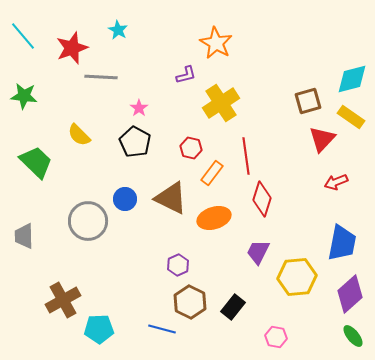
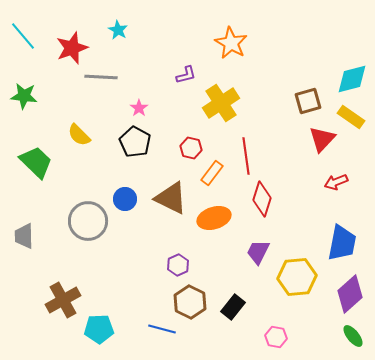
orange star: moved 15 px right
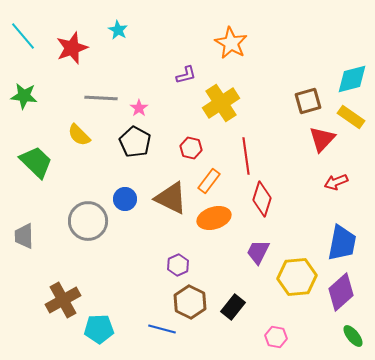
gray line: moved 21 px down
orange rectangle: moved 3 px left, 8 px down
purple diamond: moved 9 px left, 2 px up
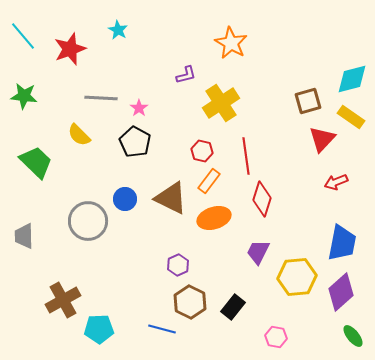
red star: moved 2 px left, 1 px down
red hexagon: moved 11 px right, 3 px down
